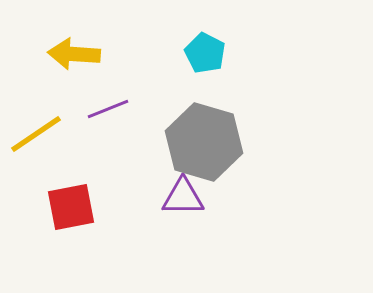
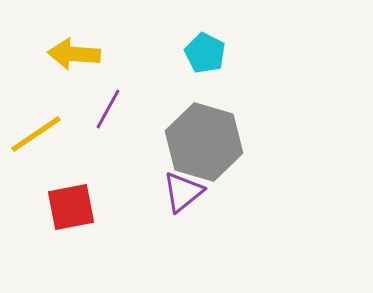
purple line: rotated 39 degrees counterclockwise
purple triangle: moved 5 px up; rotated 39 degrees counterclockwise
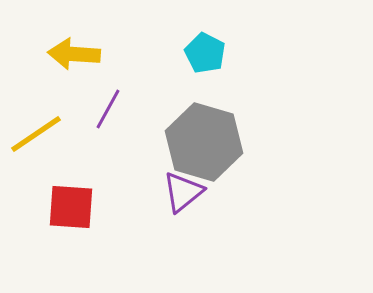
red square: rotated 15 degrees clockwise
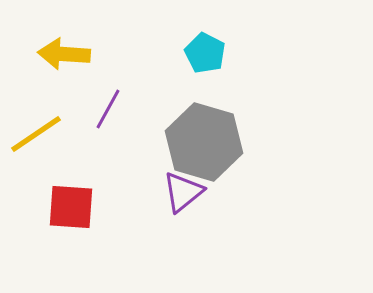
yellow arrow: moved 10 px left
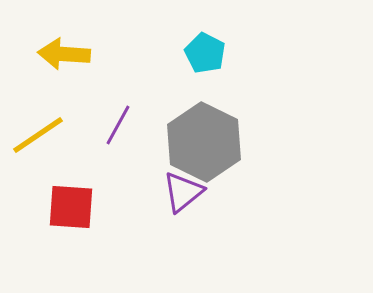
purple line: moved 10 px right, 16 px down
yellow line: moved 2 px right, 1 px down
gray hexagon: rotated 10 degrees clockwise
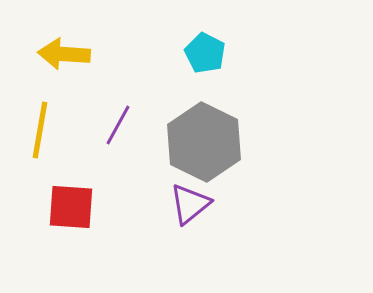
yellow line: moved 2 px right, 5 px up; rotated 46 degrees counterclockwise
purple triangle: moved 7 px right, 12 px down
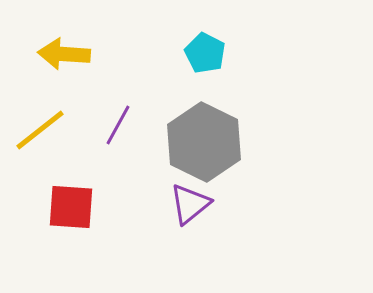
yellow line: rotated 42 degrees clockwise
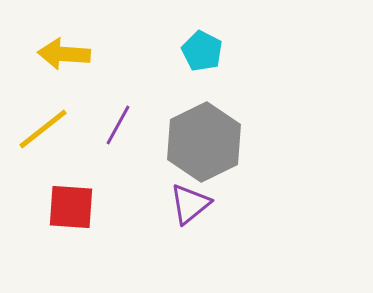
cyan pentagon: moved 3 px left, 2 px up
yellow line: moved 3 px right, 1 px up
gray hexagon: rotated 8 degrees clockwise
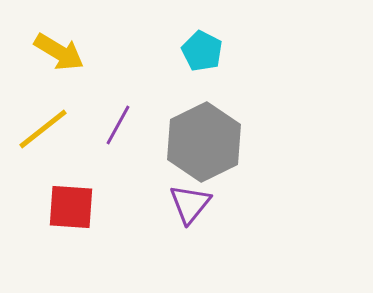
yellow arrow: moved 5 px left, 2 px up; rotated 153 degrees counterclockwise
purple triangle: rotated 12 degrees counterclockwise
